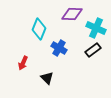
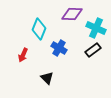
red arrow: moved 8 px up
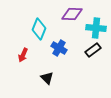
cyan cross: rotated 18 degrees counterclockwise
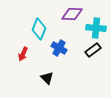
red arrow: moved 1 px up
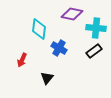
purple diamond: rotated 10 degrees clockwise
cyan diamond: rotated 15 degrees counterclockwise
black rectangle: moved 1 px right, 1 px down
red arrow: moved 1 px left, 6 px down
black triangle: rotated 24 degrees clockwise
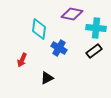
black triangle: rotated 24 degrees clockwise
